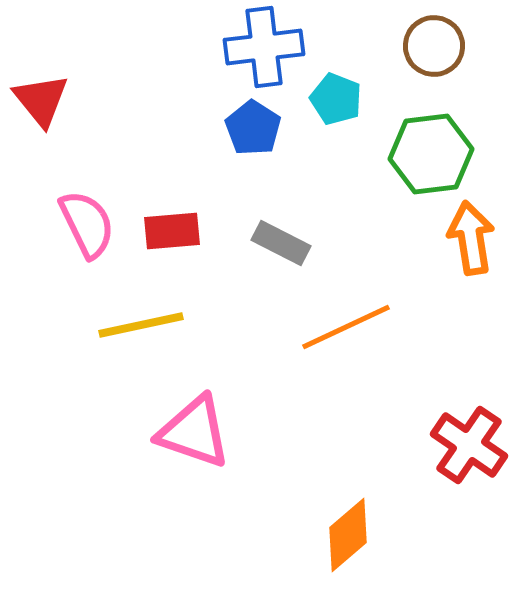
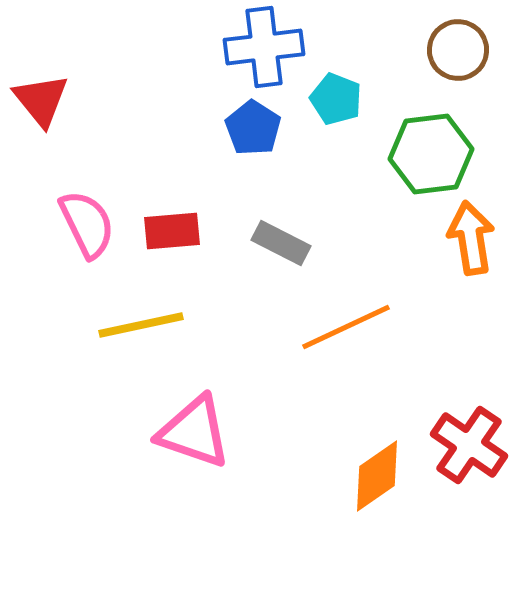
brown circle: moved 24 px right, 4 px down
orange diamond: moved 29 px right, 59 px up; rotated 6 degrees clockwise
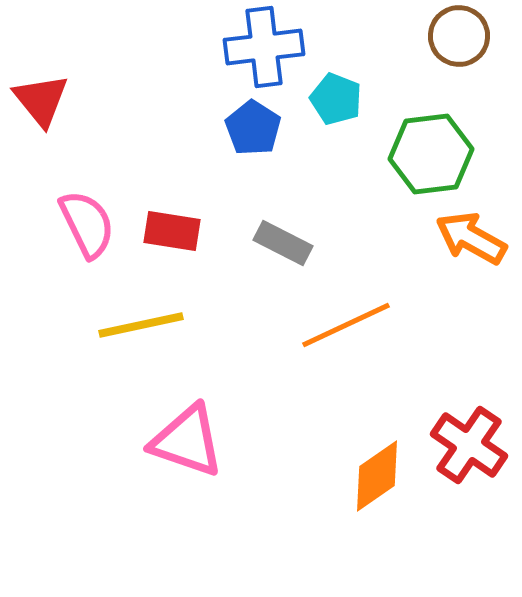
brown circle: moved 1 px right, 14 px up
red rectangle: rotated 14 degrees clockwise
orange arrow: rotated 52 degrees counterclockwise
gray rectangle: moved 2 px right
orange line: moved 2 px up
pink triangle: moved 7 px left, 9 px down
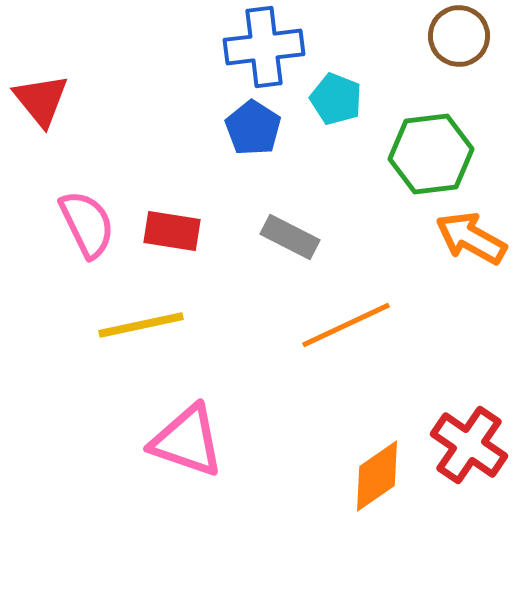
gray rectangle: moved 7 px right, 6 px up
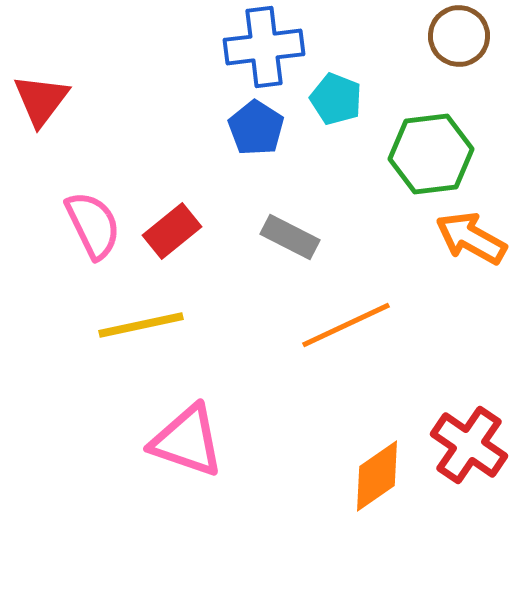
red triangle: rotated 16 degrees clockwise
blue pentagon: moved 3 px right
pink semicircle: moved 6 px right, 1 px down
red rectangle: rotated 48 degrees counterclockwise
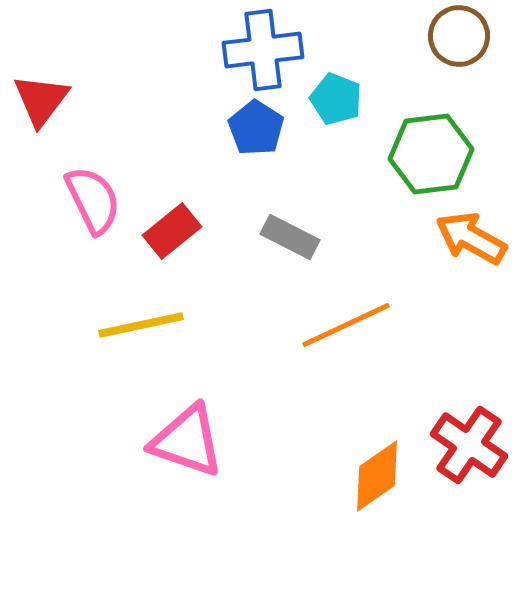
blue cross: moved 1 px left, 3 px down
pink semicircle: moved 25 px up
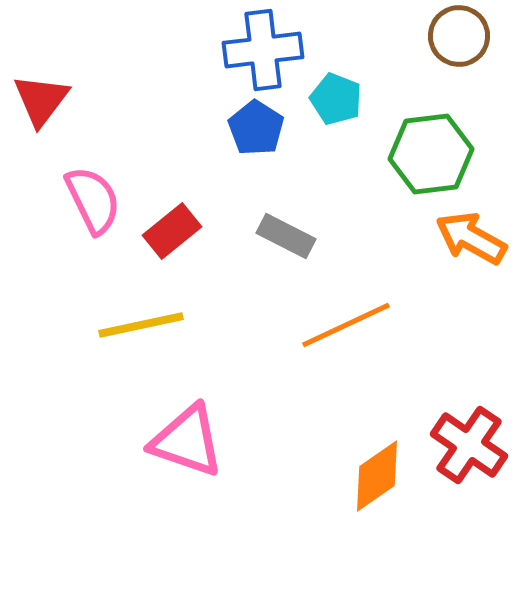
gray rectangle: moved 4 px left, 1 px up
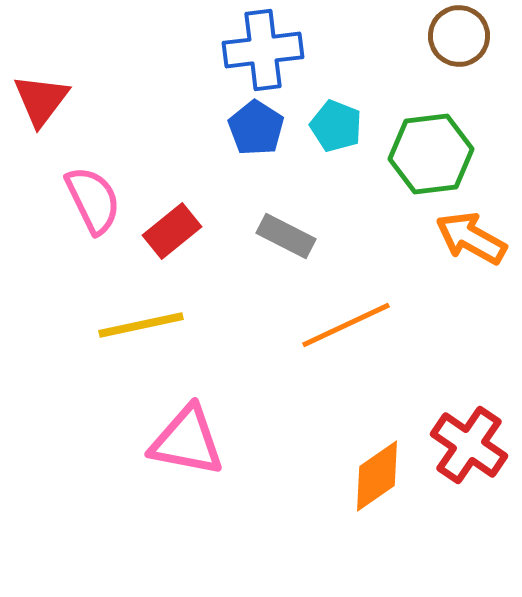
cyan pentagon: moved 27 px down
pink triangle: rotated 8 degrees counterclockwise
